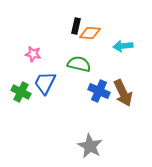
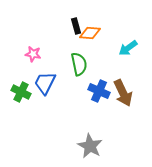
black rectangle: rotated 28 degrees counterclockwise
cyan arrow: moved 5 px right, 2 px down; rotated 30 degrees counterclockwise
green semicircle: rotated 65 degrees clockwise
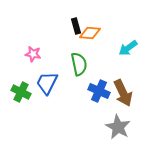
blue trapezoid: moved 2 px right
gray star: moved 28 px right, 19 px up
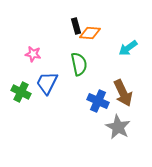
blue cross: moved 1 px left, 10 px down
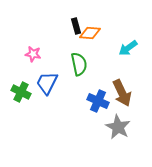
brown arrow: moved 1 px left
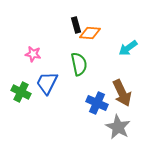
black rectangle: moved 1 px up
blue cross: moved 1 px left, 2 px down
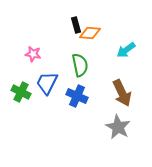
cyan arrow: moved 2 px left, 2 px down
green semicircle: moved 1 px right, 1 px down
blue cross: moved 20 px left, 7 px up
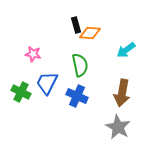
brown arrow: rotated 36 degrees clockwise
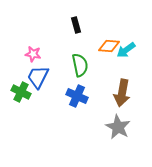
orange diamond: moved 19 px right, 13 px down
blue trapezoid: moved 9 px left, 6 px up
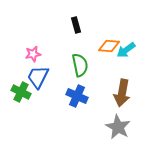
pink star: rotated 21 degrees counterclockwise
